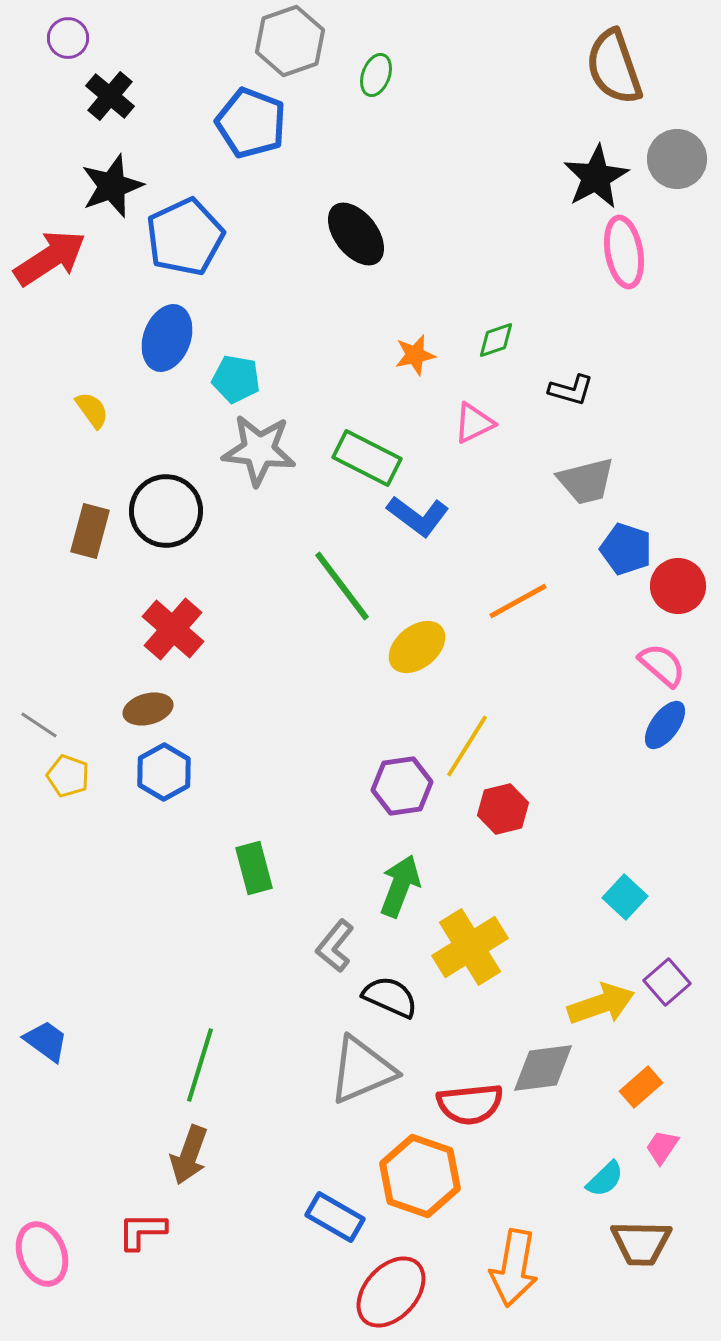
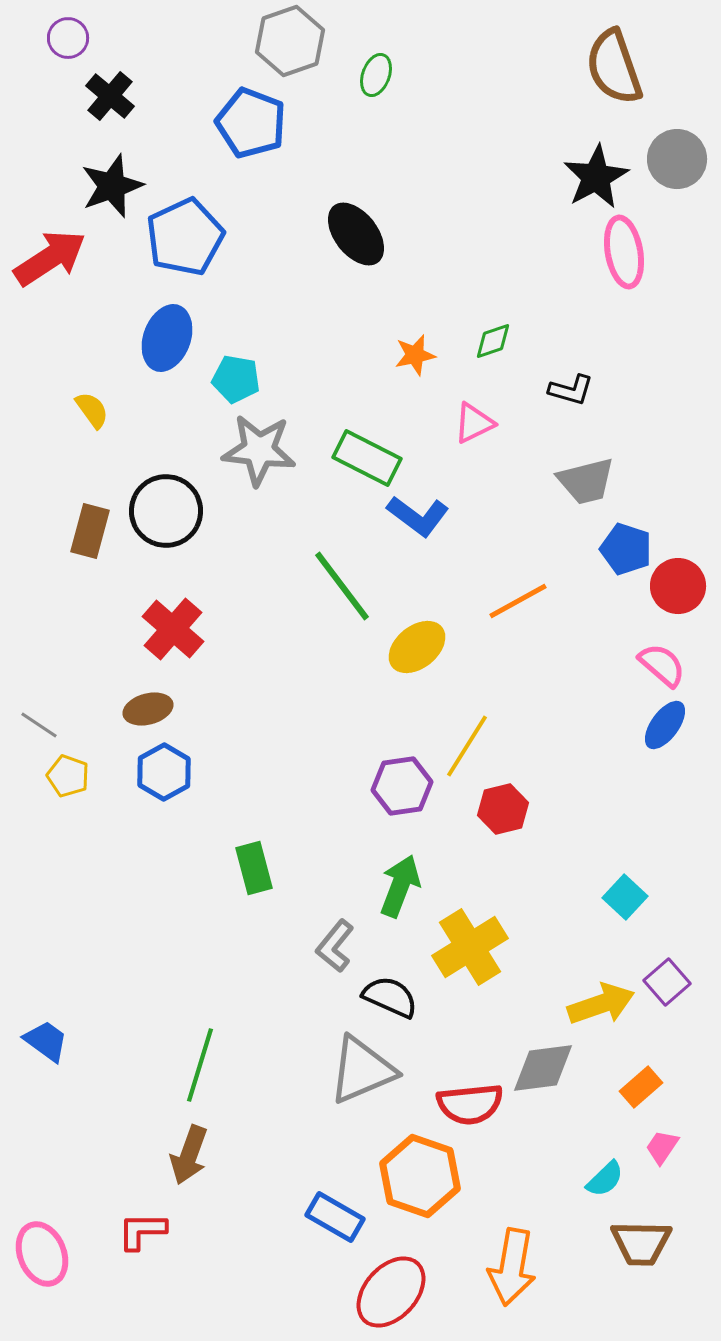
green diamond at (496, 340): moved 3 px left, 1 px down
orange arrow at (514, 1268): moved 2 px left, 1 px up
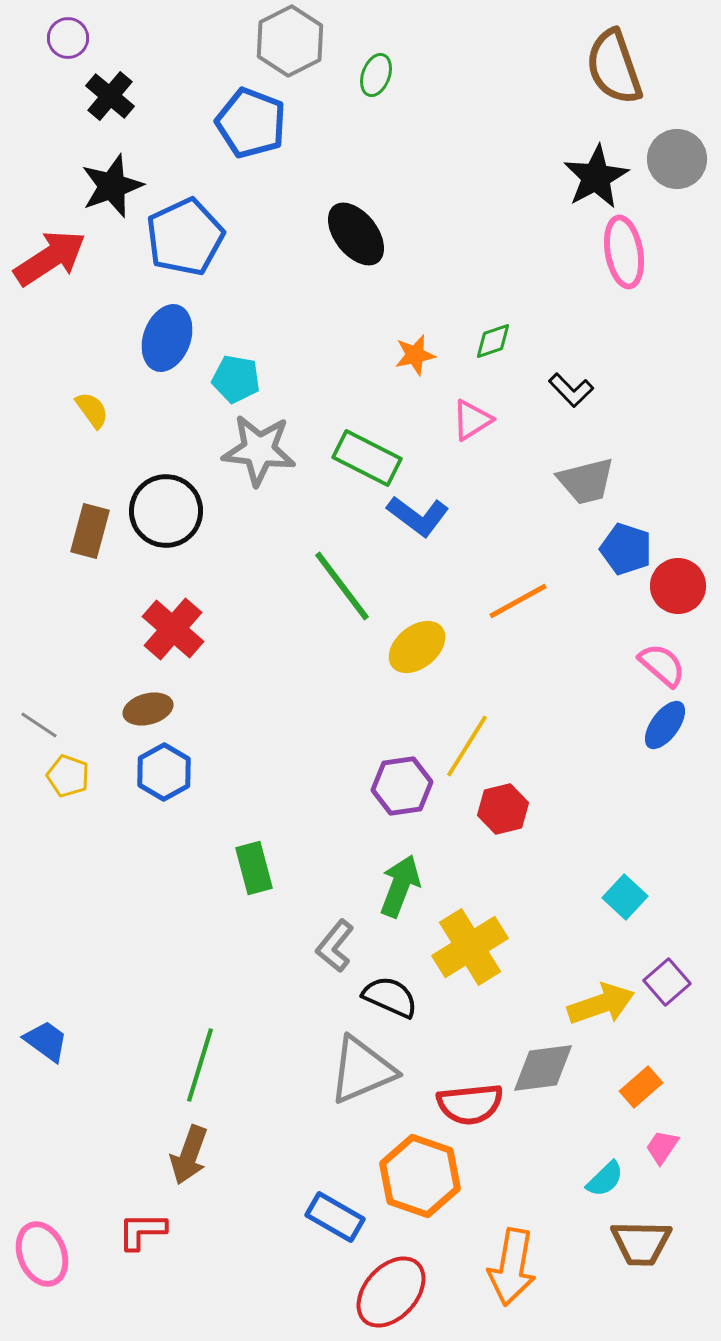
gray hexagon at (290, 41): rotated 8 degrees counterclockwise
black L-shape at (571, 390): rotated 30 degrees clockwise
pink triangle at (474, 423): moved 2 px left, 3 px up; rotated 6 degrees counterclockwise
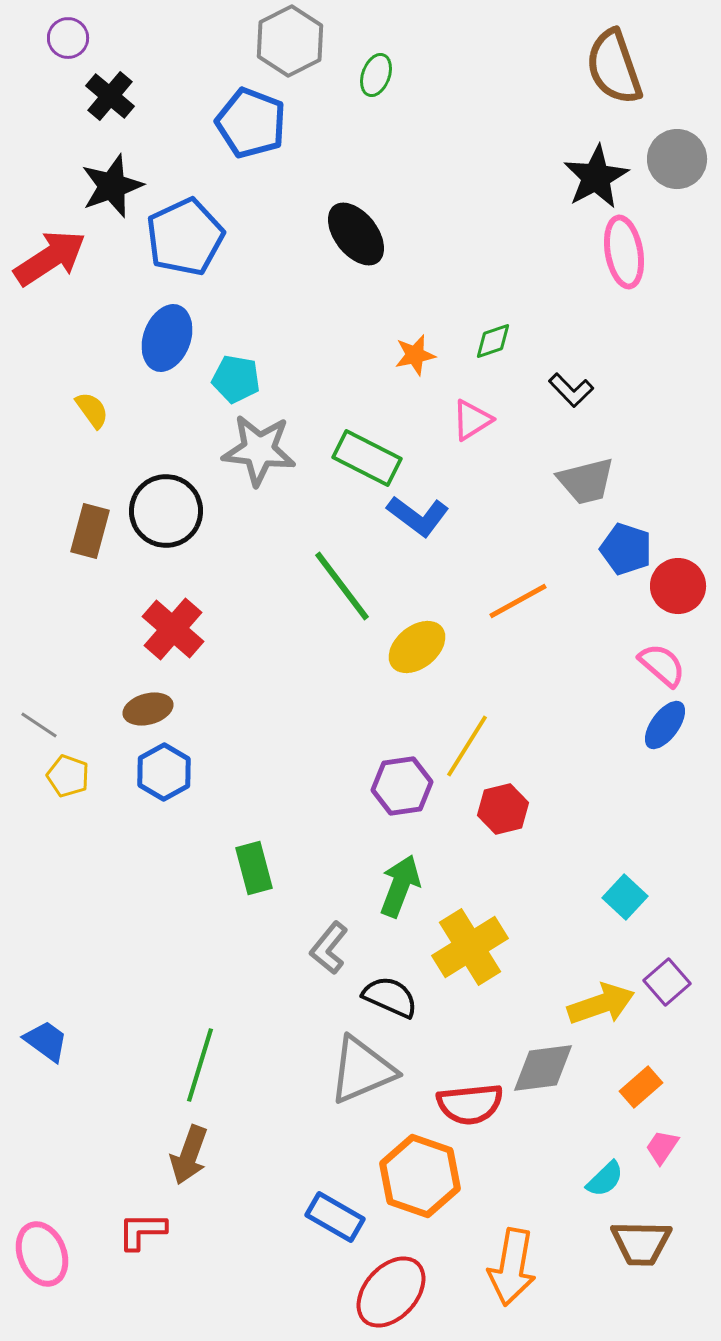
gray L-shape at (335, 946): moved 6 px left, 2 px down
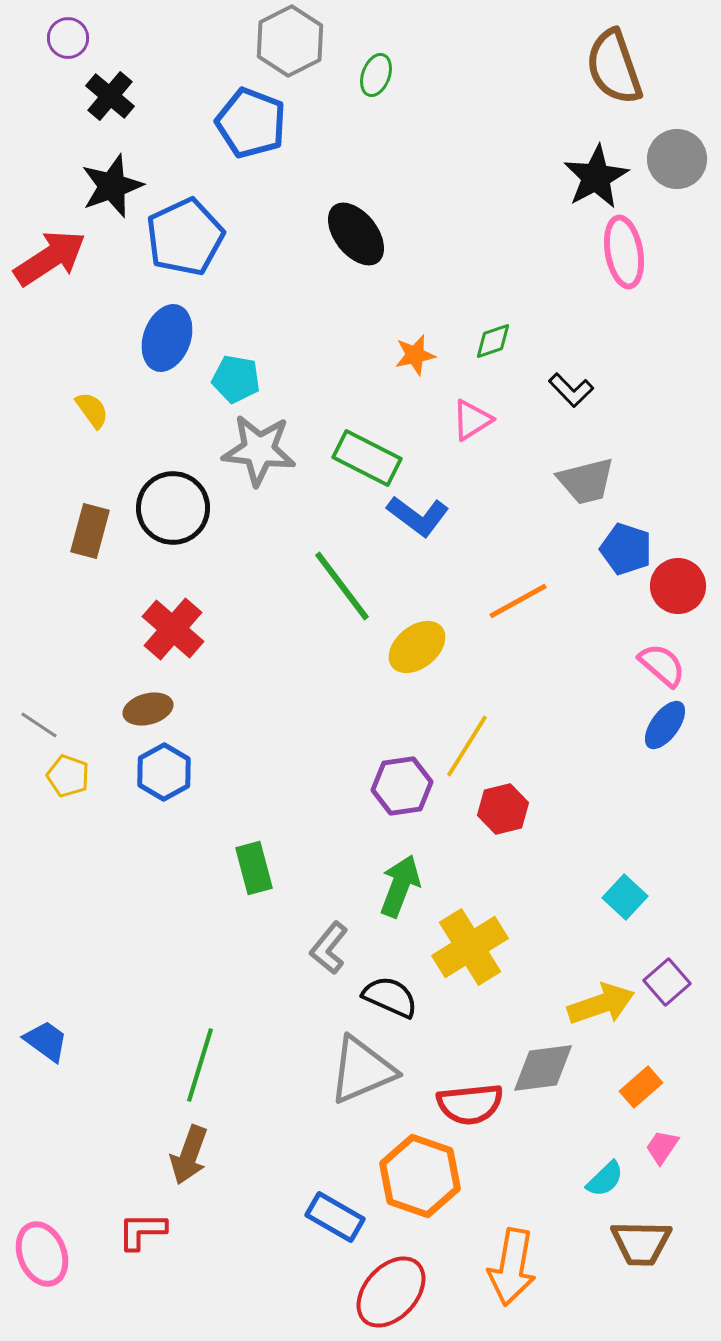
black circle at (166, 511): moved 7 px right, 3 px up
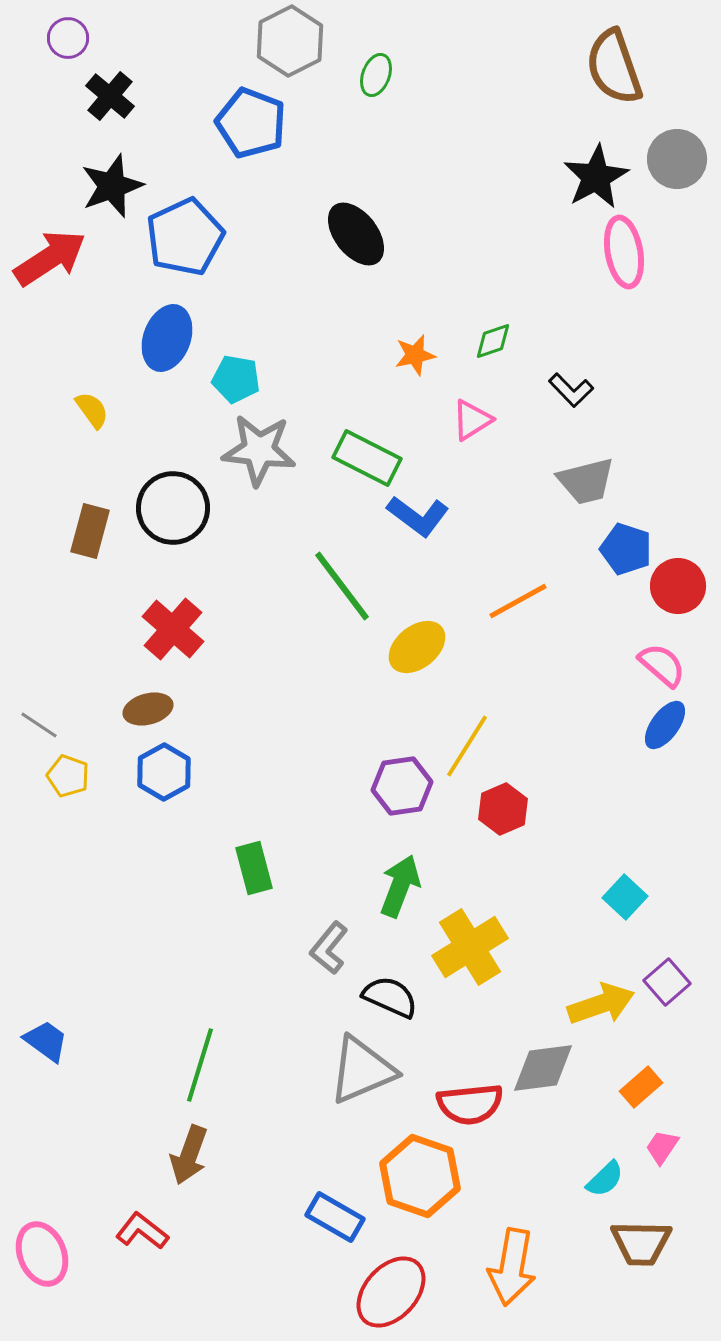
red hexagon at (503, 809): rotated 9 degrees counterclockwise
red L-shape at (142, 1231): rotated 38 degrees clockwise
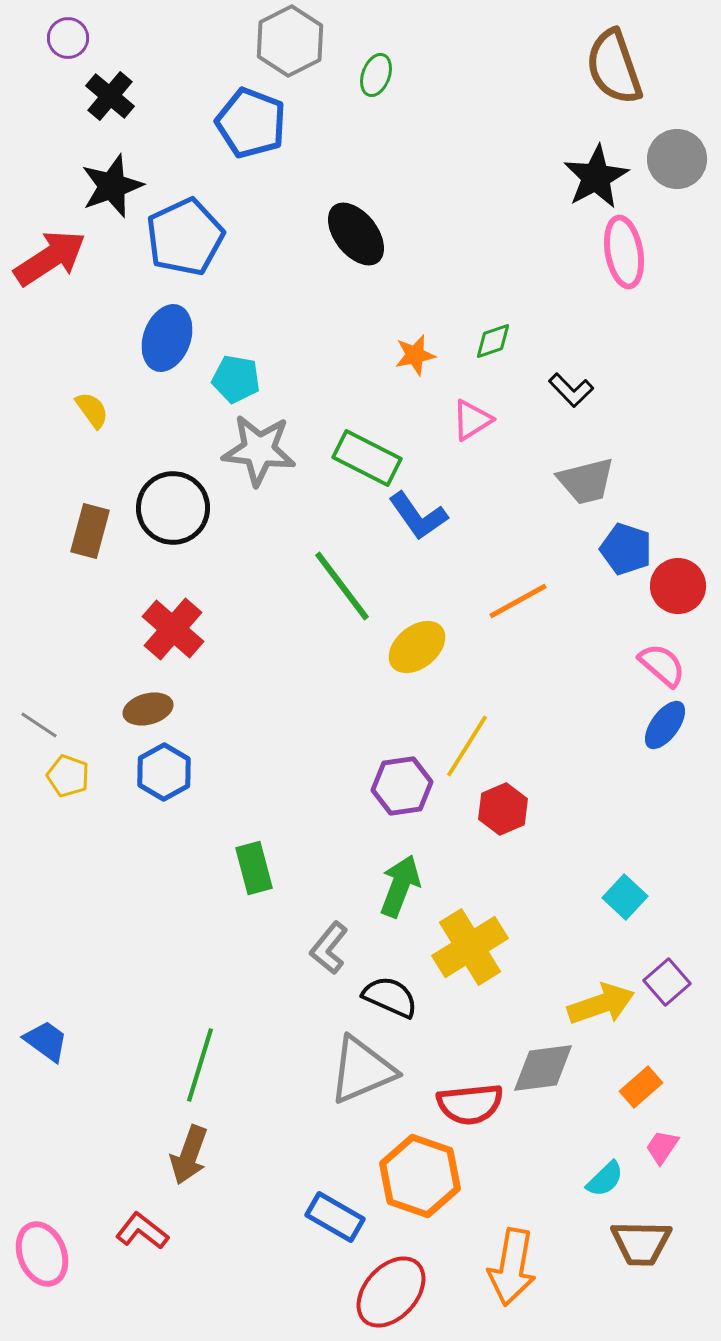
blue L-shape at (418, 516): rotated 18 degrees clockwise
